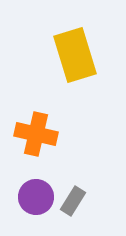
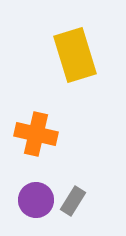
purple circle: moved 3 px down
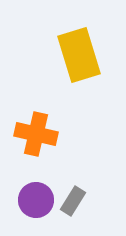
yellow rectangle: moved 4 px right
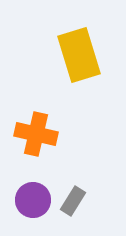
purple circle: moved 3 px left
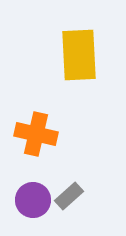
yellow rectangle: rotated 14 degrees clockwise
gray rectangle: moved 4 px left, 5 px up; rotated 16 degrees clockwise
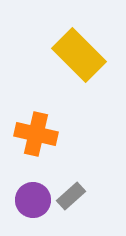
yellow rectangle: rotated 42 degrees counterclockwise
gray rectangle: moved 2 px right
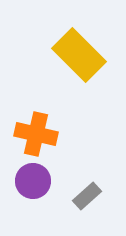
gray rectangle: moved 16 px right
purple circle: moved 19 px up
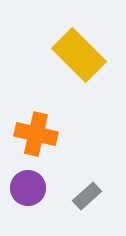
purple circle: moved 5 px left, 7 px down
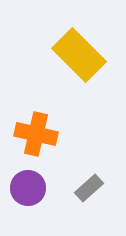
gray rectangle: moved 2 px right, 8 px up
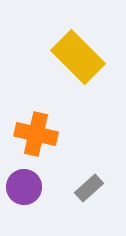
yellow rectangle: moved 1 px left, 2 px down
purple circle: moved 4 px left, 1 px up
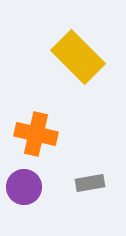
gray rectangle: moved 1 px right, 5 px up; rotated 32 degrees clockwise
